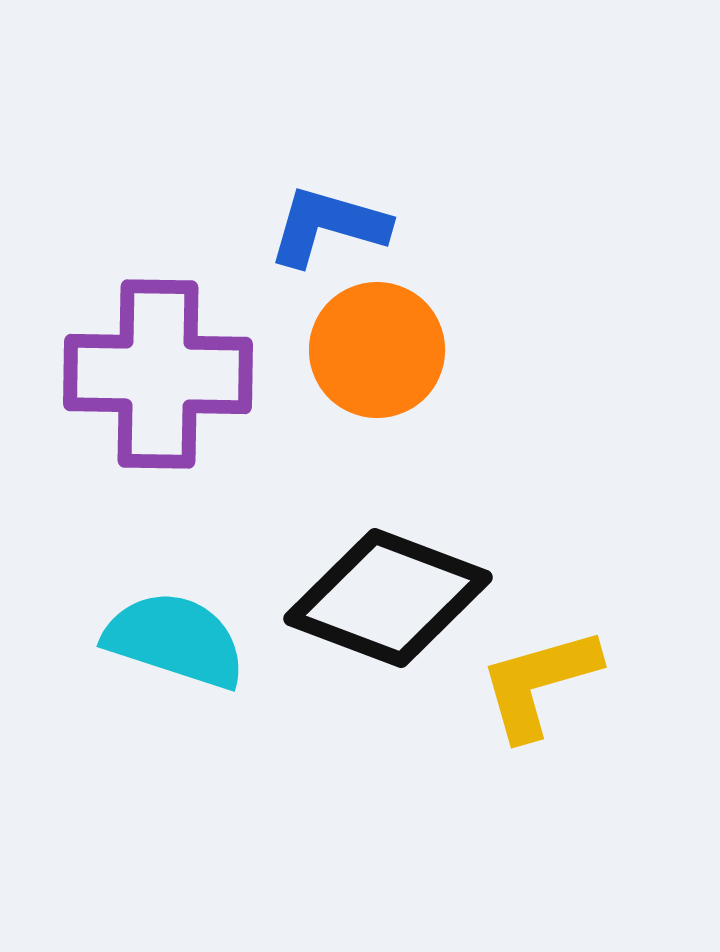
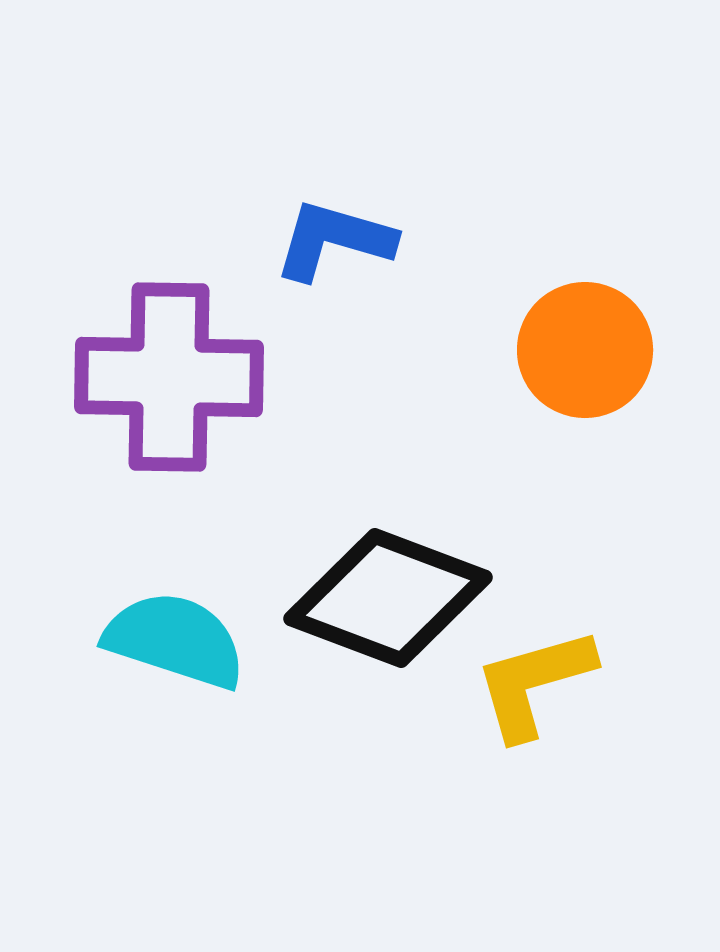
blue L-shape: moved 6 px right, 14 px down
orange circle: moved 208 px right
purple cross: moved 11 px right, 3 px down
yellow L-shape: moved 5 px left
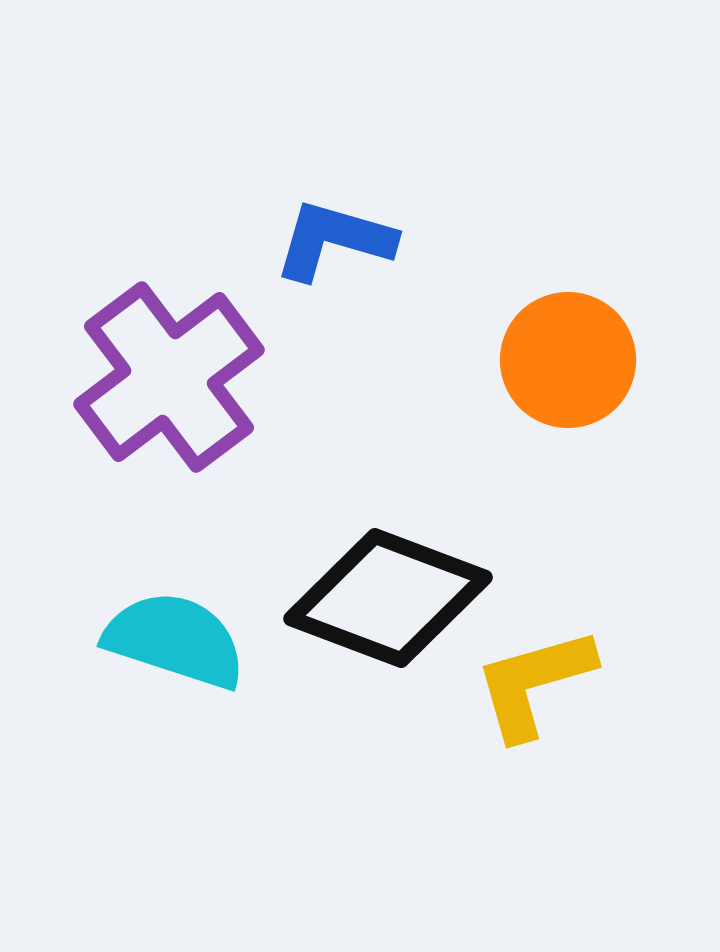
orange circle: moved 17 px left, 10 px down
purple cross: rotated 38 degrees counterclockwise
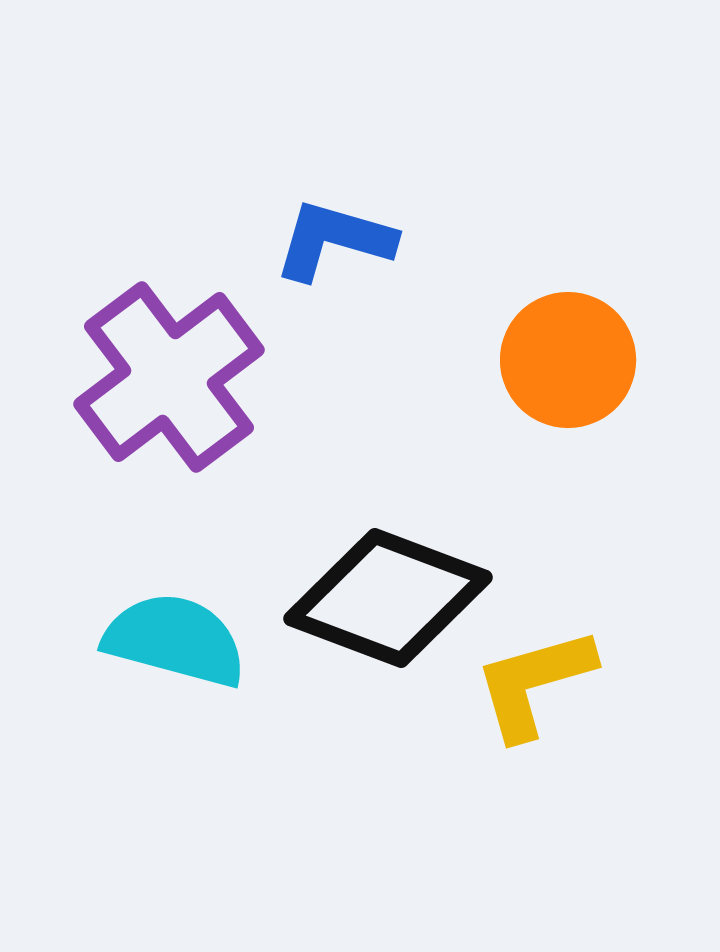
cyan semicircle: rotated 3 degrees counterclockwise
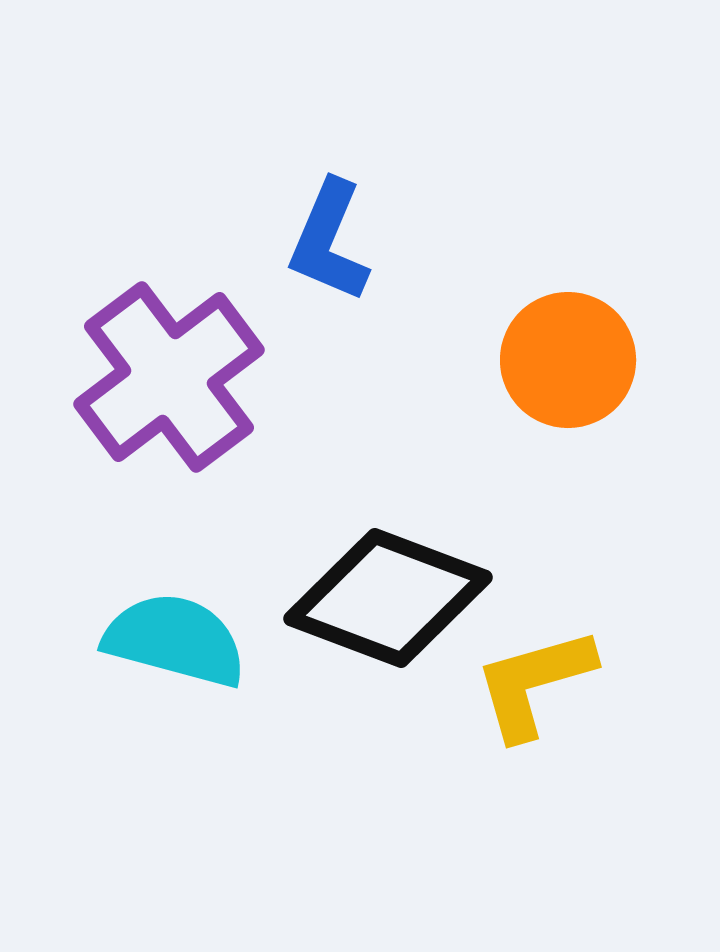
blue L-shape: moved 5 px left, 1 px down; rotated 83 degrees counterclockwise
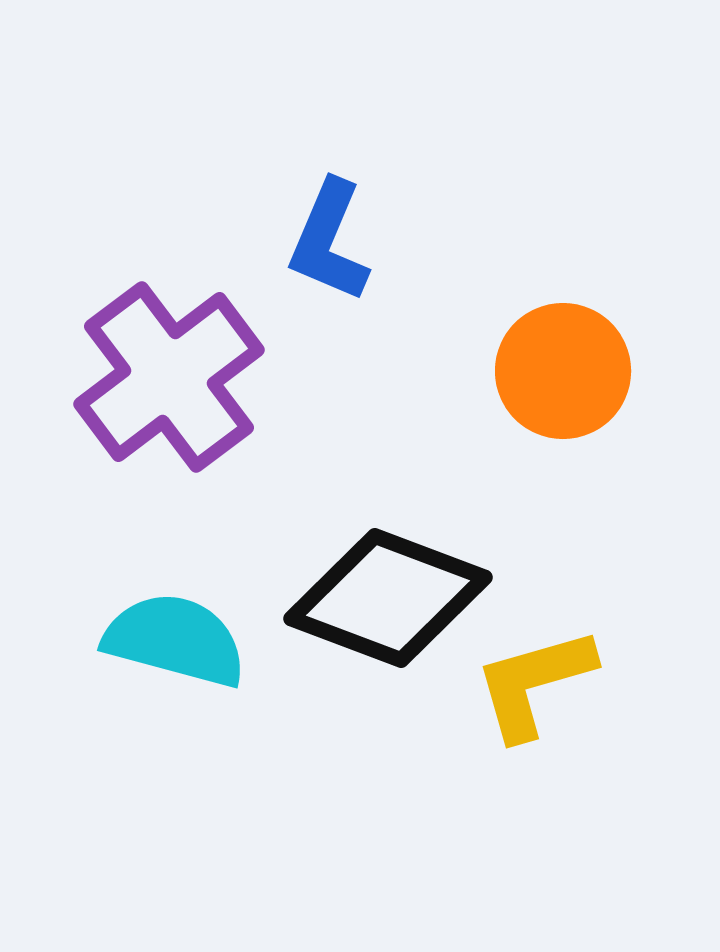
orange circle: moved 5 px left, 11 px down
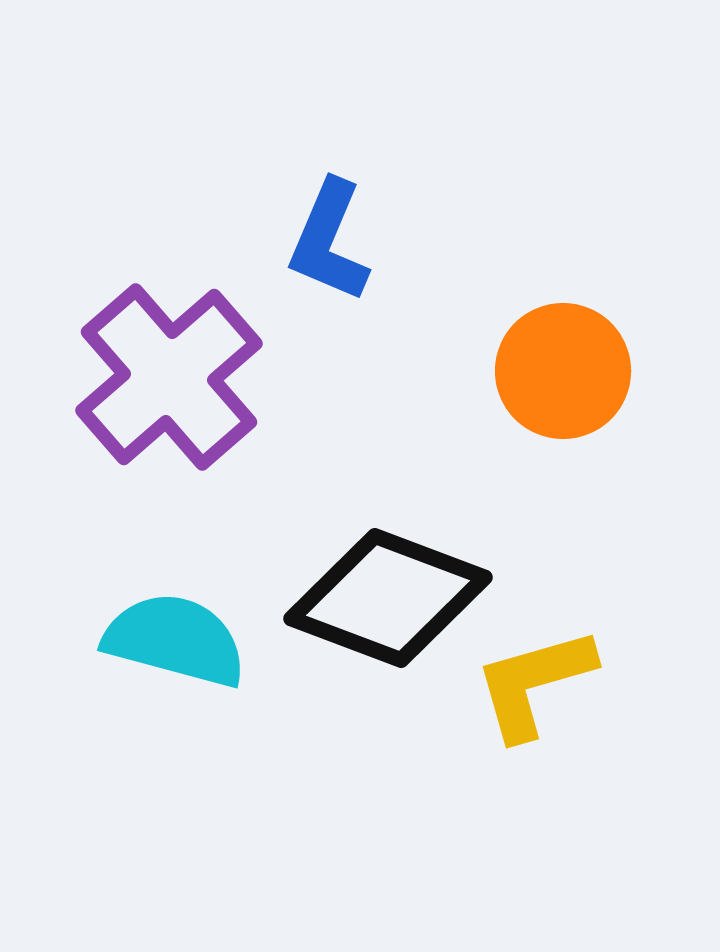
purple cross: rotated 4 degrees counterclockwise
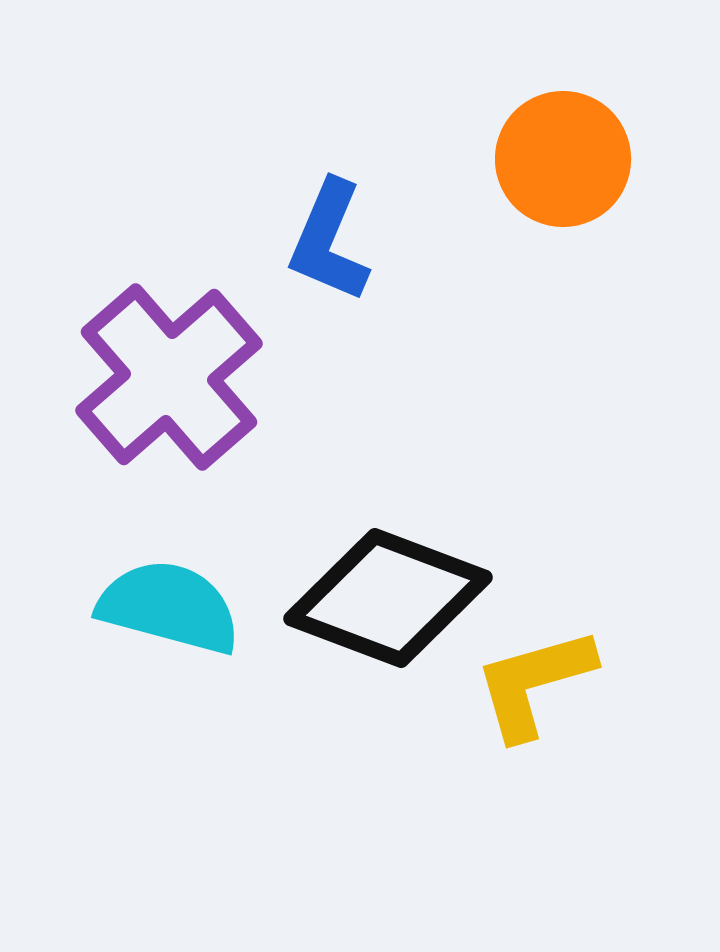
orange circle: moved 212 px up
cyan semicircle: moved 6 px left, 33 px up
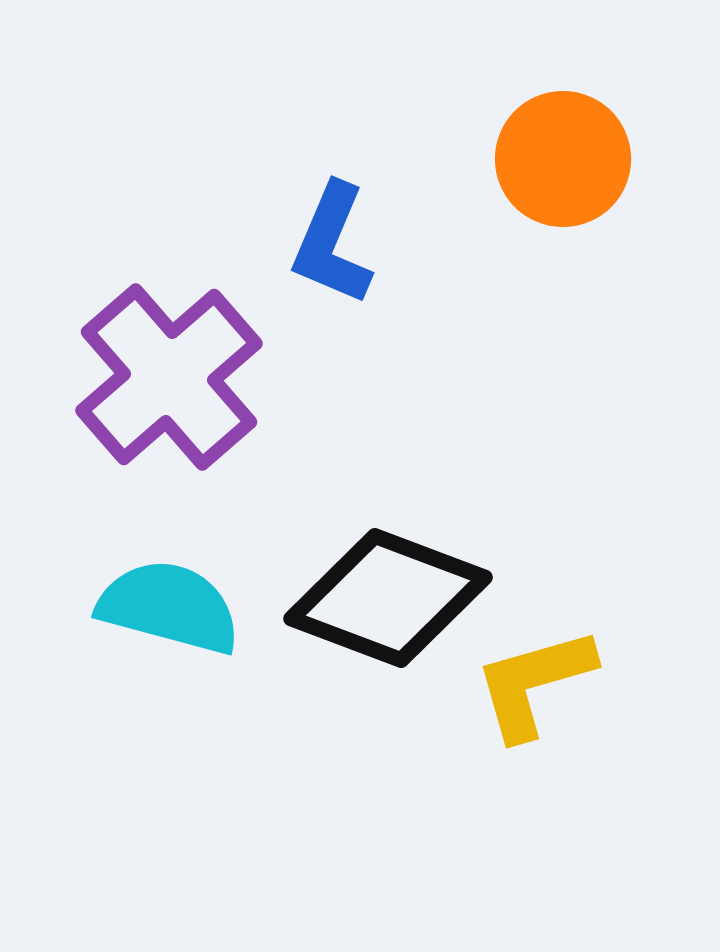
blue L-shape: moved 3 px right, 3 px down
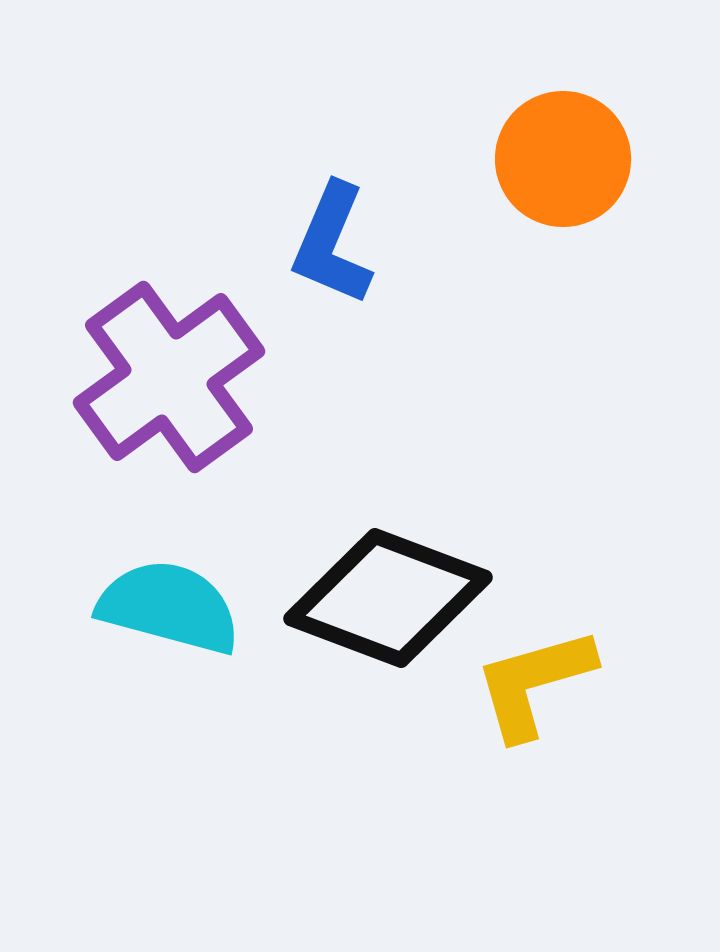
purple cross: rotated 5 degrees clockwise
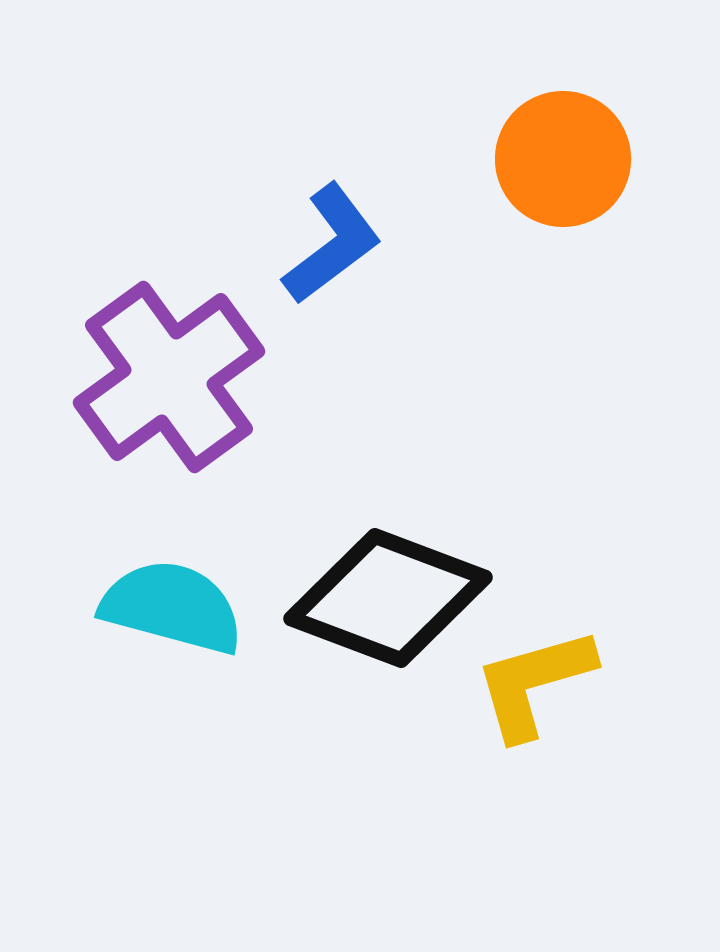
blue L-shape: rotated 150 degrees counterclockwise
cyan semicircle: moved 3 px right
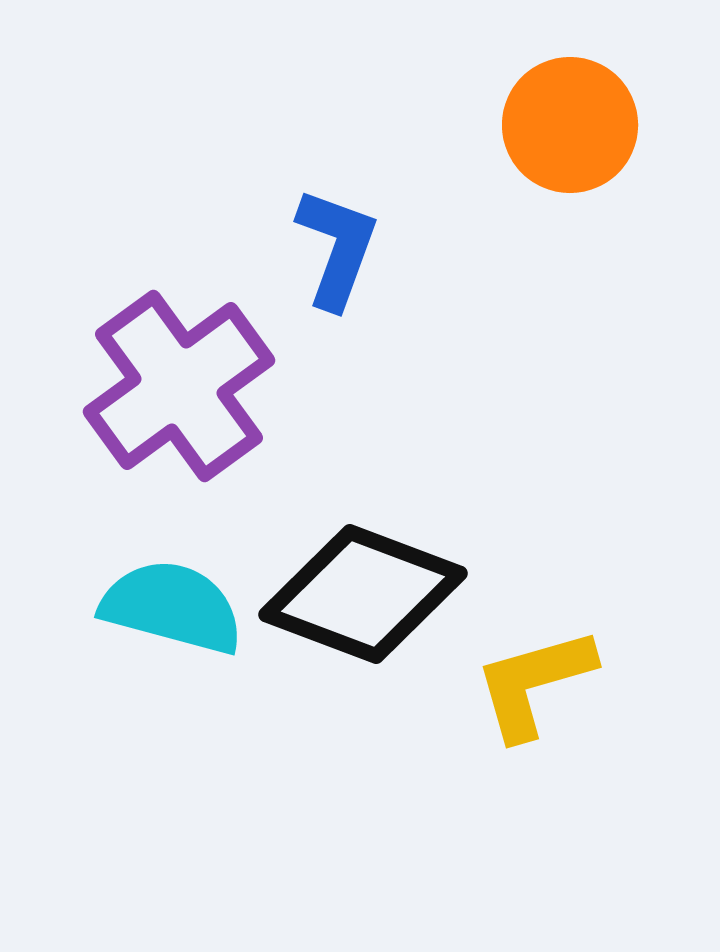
orange circle: moved 7 px right, 34 px up
blue L-shape: moved 5 px right, 4 px down; rotated 33 degrees counterclockwise
purple cross: moved 10 px right, 9 px down
black diamond: moved 25 px left, 4 px up
